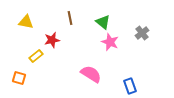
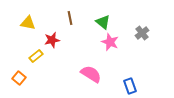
yellow triangle: moved 2 px right, 1 px down
orange square: rotated 24 degrees clockwise
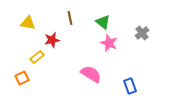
pink star: moved 1 px left, 1 px down
yellow rectangle: moved 1 px right, 1 px down
orange square: moved 3 px right; rotated 24 degrees clockwise
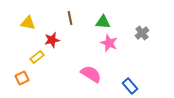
green triangle: rotated 35 degrees counterclockwise
blue rectangle: rotated 21 degrees counterclockwise
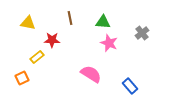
red star: rotated 14 degrees clockwise
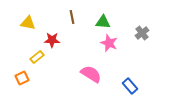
brown line: moved 2 px right, 1 px up
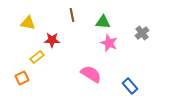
brown line: moved 2 px up
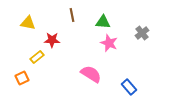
blue rectangle: moved 1 px left, 1 px down
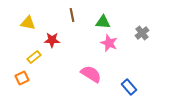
yellow rectangle: moved 3 px left
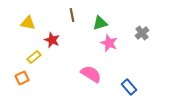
green triangle: moved 3 px left, 1 px down; rotated 21 degrees counterclockwise
red star: rotated 21 degrees clockwise
